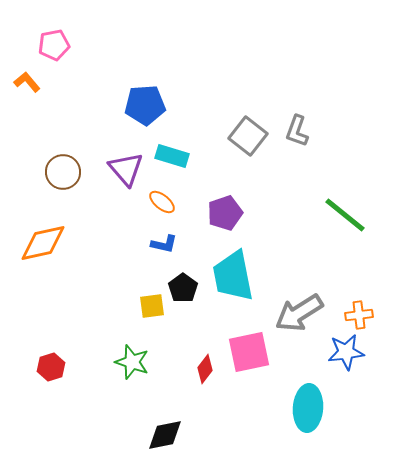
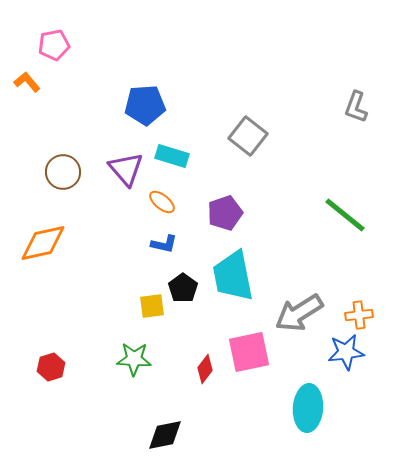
gray L-shape: moved 59 px right, 24 px up
green star: moved 2 px right, 3 px up; rotated 16 degrees counterclockwise
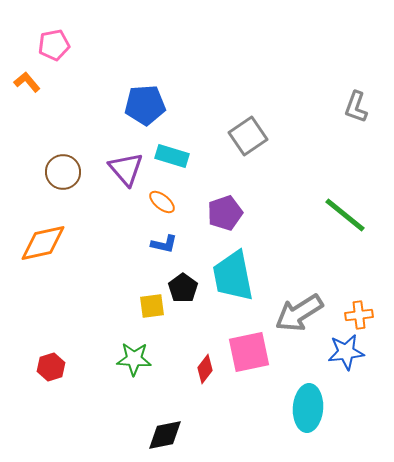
gray square: rotated 18 degrees clockwise
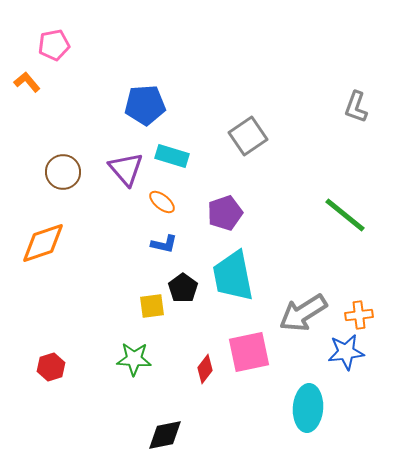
orange diamond: rotated 6 degrees counterclockwise
gray arrow: moved 4 px right
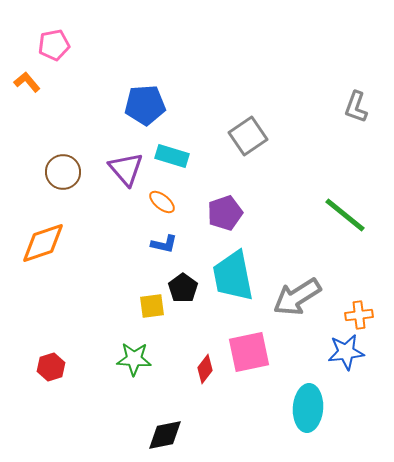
gray arrow: moved 6 px left, 16 px up
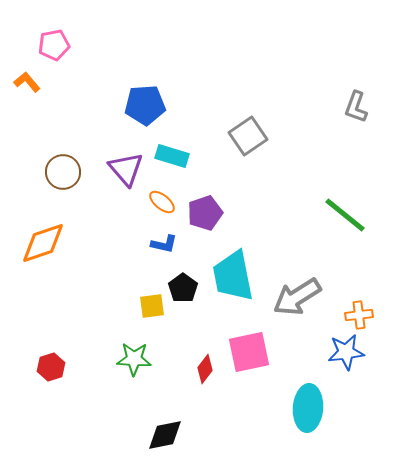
purple pentagon: moved 20 px left
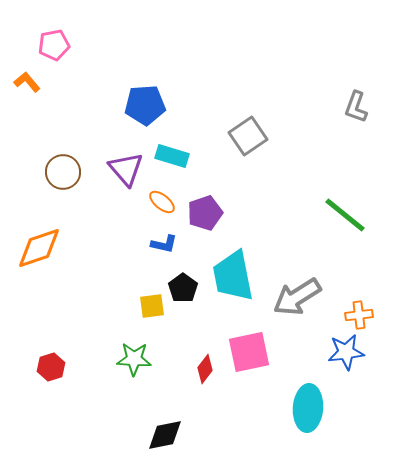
orange diamond: moved 4 px left, 5 px down
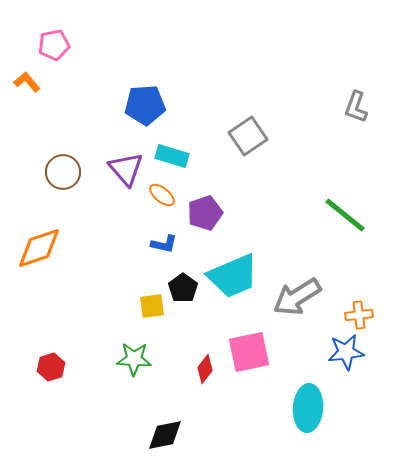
orange ellipse: moved 7 px up
cyan trapezoid: rotated 102 degrees counterclockwise
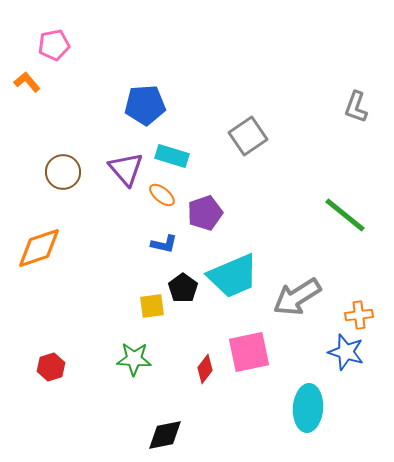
blue star: rotated 24 degrees clockwise
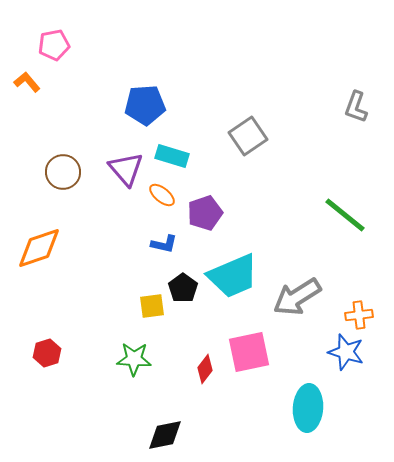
red hexagon: moved 4 px left, 14 px up
